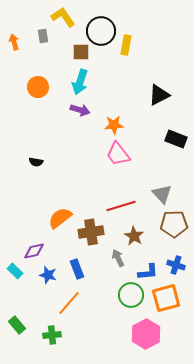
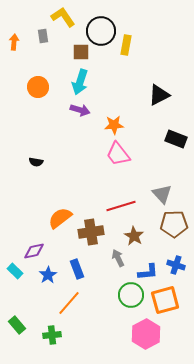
orange arrow: rotated 21 degrees clockwise
blue star: rotated 24 degrees clockwise
orange square: moved 1 px left, 2 px down
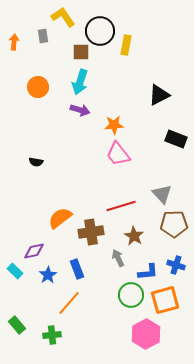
black circle: moved 1 px left
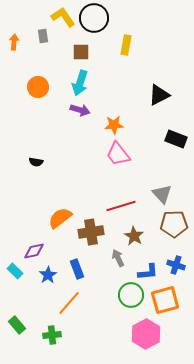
black circle: moved 6 px left, 13 px up
cyan arrow: moved 1 px down
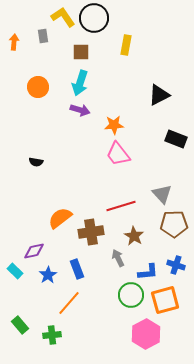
green rectangle: moved 3 px right
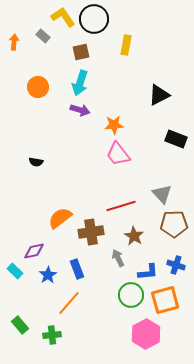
black circle: moved 1 px down
gray rectangle: rotated 40 degrees counterclockwise
brown square: rotated 12 degrees counterclockwise
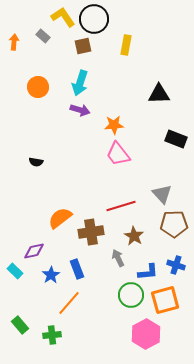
brown square: moved 2 px right, 6 px up
black triangle: moved 1 px up; rotated 25 degrees clockwise
blue star: moved 3 px right
